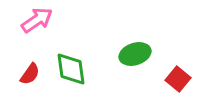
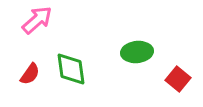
pink arrow: rotated 8 degrees counterclockwise
green ellipse: moved 2 px right, 2 px up; rotated 12 degrees clockwise
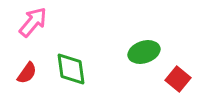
pink arrow: moved 4 px left, 2 px down; rotated 8 degrees counterclockwise
green ellipse: moved 7 px right; rotated 12 degrees counterclockwise
red semicircle: moved 3 px left, 1 px up
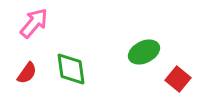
pink arrow: moved 1 px right, 1 px down
green ellipse: rotated 8 degrees counterclockwise
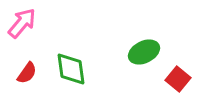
pink arrow: moved 12 px left
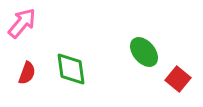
green ellipse: rotated 76 degrees clockwise
red semicircle: rotated 15 degrees counterclockwise
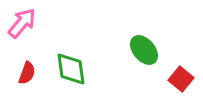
green ellipse: moved 2 px up
red square: moved 3 px right
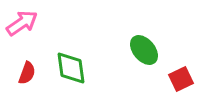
pink arrow: rotated 16 degrees clockwise
green diamond: moved 1 px up
red square: rotated 25 degrees clockwise
